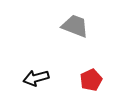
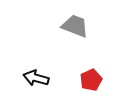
black arrow: rotated 30 degrees clockwise
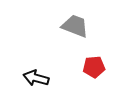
red pentagon: moved 3 px right, 13 px up; rotated 20 degrees clockwise
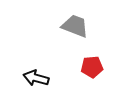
red pentagon: moved 2 px left
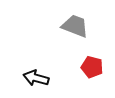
red pentagon: rotated 20 degrees clockwise
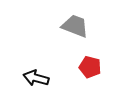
red pentagon: moved 2 px left
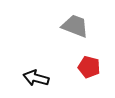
red pentagon: moved 1 px left
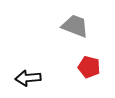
black arrow: moved 8 px left; rotated 20 degrees counterclockwise
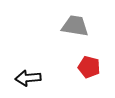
gray trapezoid: rotated 12 degrees counterclockwise
